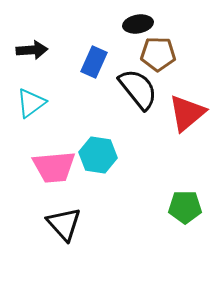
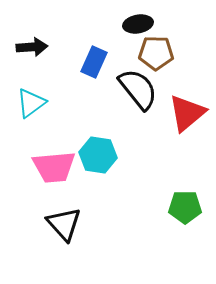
black arrow: moved 3 px up
brown pentagon: moved 2 px left, 1 px up
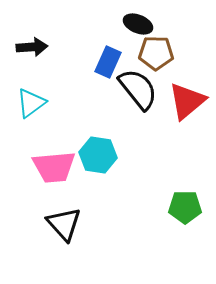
black ellipse: rotated 32 degrees clockwise
blue rectangle: moved 14 px right
red triangle: moved 12 px up
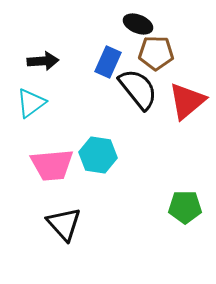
black arrow: moved 11 px right, 14 px down
pink trapezoid: moved 2 px left, 2 px up
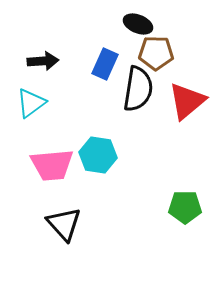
blue rectangle: moved 3 px left, 2 px down
black semicircle: rotated 48 degrees clockwise
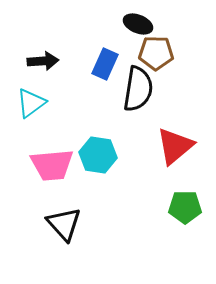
red triangle: moved 12 px left, 45 px down
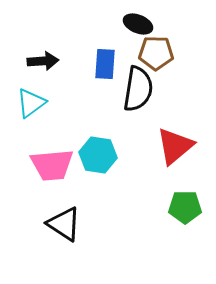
blue rectangle: rotated 20 degrees counterclockwise
black triangle: rotated 15 degrees counterclockwise
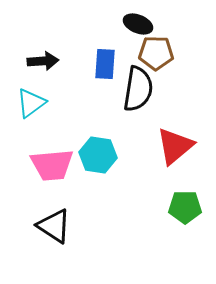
black triangle: moved 10 px left, 2 px down
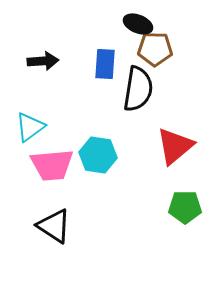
brown pentagon: moved 1 px left, 4 px up
cyan triangle: moved 1 px left, 24 px down
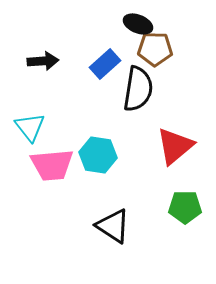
blue rectangle: rotated 44 degrees clockwise
cyan triangle: rotated 32 degrees counterclockwise
black triangle: moved 59 px right
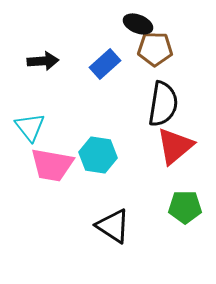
black semicircle: moved 25 px right, 15 px down
pink trapezoid: rotated 15 degrees clockwise
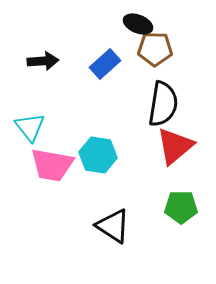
green pentagon: moved 4 px left
